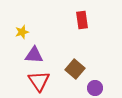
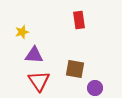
red rectangle: moved 3 px left
brown square: rotated 30 degrees counterclockwise
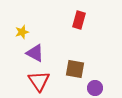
red rectangle: rotated 24 degrees clockwise
purple triangle: moved 1 px right, 2 px up; rotated 24 degrees clockwise
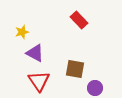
red rectangle: rotated 60 degrees counterclockwise
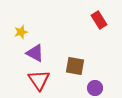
red rectangle: moved 20 px right; rotated 12 degrees clockwise
yellow star: moved 1 px left
brown square: moved 3 px up
red triangle: moved 1 px up
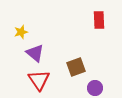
red rectangle: rotated 30 degrees clockwise
purple triangle: rotated 12 degrees clockwise
brown square: moved 1 px right, 1 px down; rotated 30 degrees counterclockwise
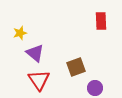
red rectangle: moved 2 px right, 1 px down
yellow star: moved 1 px left, 1 px down
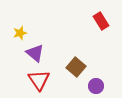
red rectangle: rotated 30 degrees counterclockwise
brown square: rotated 30 degrees counterclockwise
purple circle: moved 1 px right, 2 px up
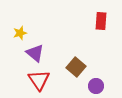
red rectangle: rotated 36 degrees clockwise
